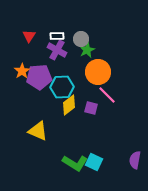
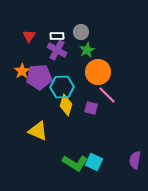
gray circle: moved 7 px up
yellow diamond: moved 3 px left; rotated 35 degrees counterclockwise
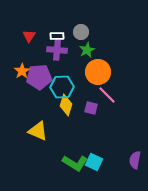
purple cross: rotated 24 degrees counterclockwise
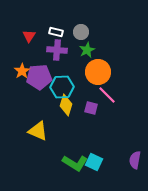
white rectangle: moved 1 px left, 4 px up; rotated 16 degrees clockwise
